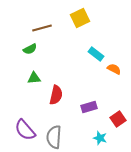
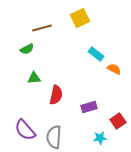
green semicircle: moved 3 px left
red square: moved 2 px down
cyan star: rotated 24 degrees counterclockwise
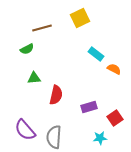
red square: moved 3 px left, 3 px up
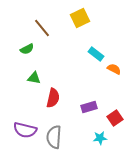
brown line: rotated 66 degrees clockwise
green triangle: rotated 16 degrees clockwise
red semicircle: moved 3 px left, 3 px down
purple semicircle: rotated 35 degrees counterclockwise
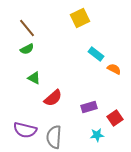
brown line: moved 15 px left
green triangle: rotated 16 degrees clockwise
red semicircle: rotated 36 degrees clockwise
cyan star: moved 3 px left, 3 px up
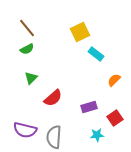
yellow square: moved 14 px down
orange semicircle: moved 11 px down; rotated 72 degrees counterclockwise
green triangle: moved 3 px left; rotated 48 degrees clockwise
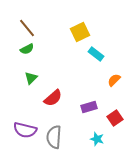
cyan star: moved 4 px down; rotated 24 degrees clockwise
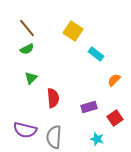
yellow square: moved 7 px left, 1 px up; rotated 30 degrees counterclockwise
red semicircle: rotated 54 degrees counterclockwise
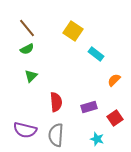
green triangle: moved 2 px up
red semicircle: moved 3 px right, 4 px down
gray semicircle: moved 2 px right, 2 px up
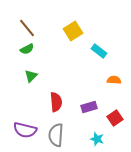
yellow square: rotated 24 degrees clockwise
cyan rectangle: moved 3 px right, 3 px up
orange semicircle: rotated 48 degrees clockwise
